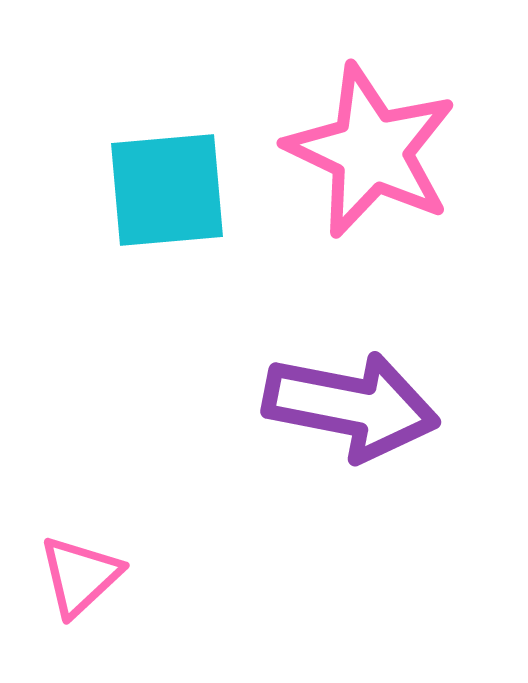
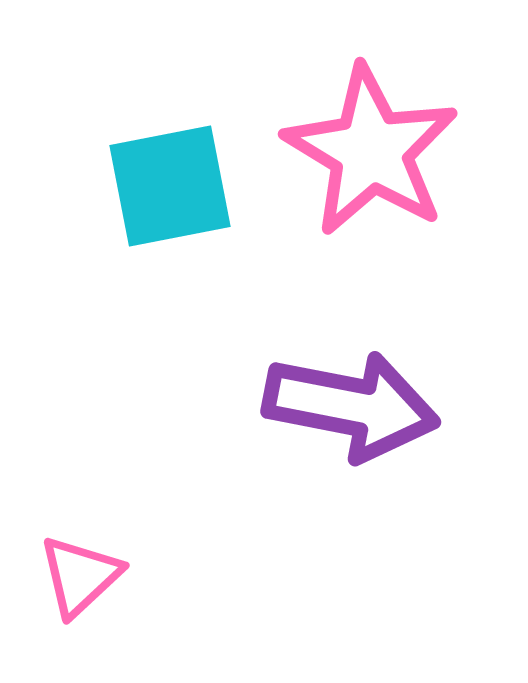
pink star: rotated 6 degrees clockwise
cyan square: moved 3 px right, 4 px up; rotated 6 degrees counterclockwise
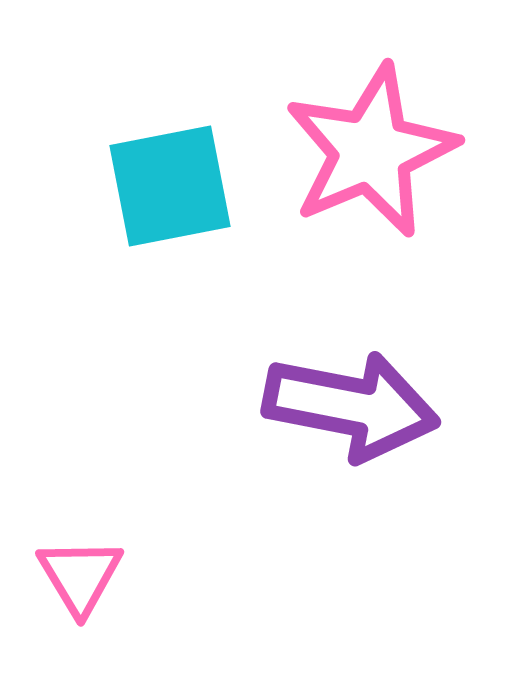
pink star: rotated 18 degrees clockwise
pink triangle: rotated 18 degrees counterclockwise
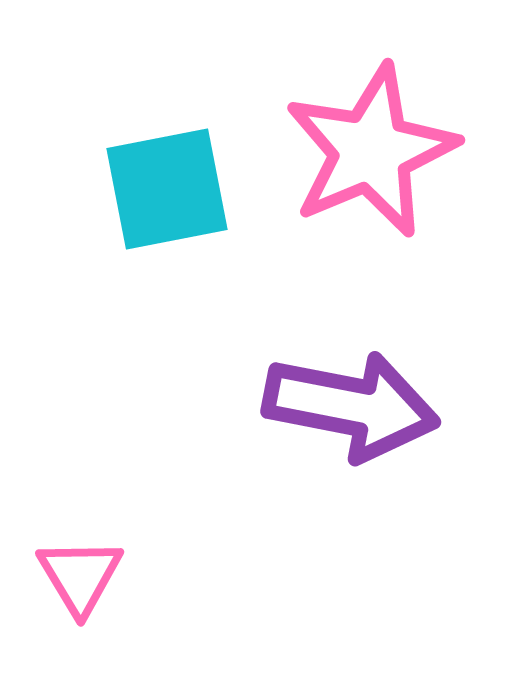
cyan square: moved 3 px left, 3 px down
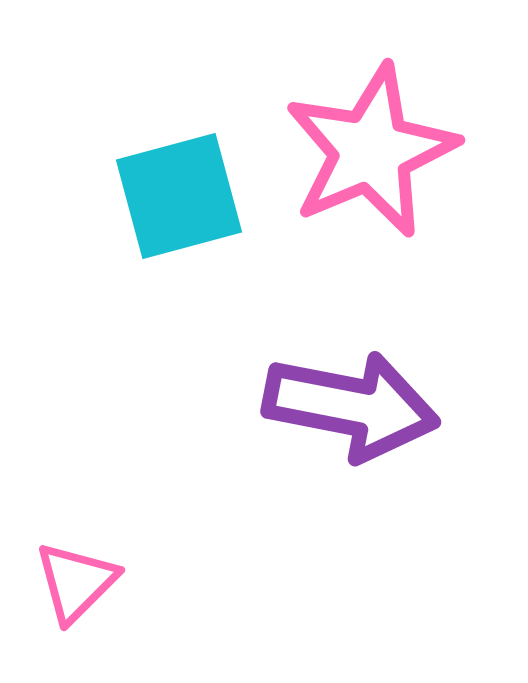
cyan square: moved 12 px right, 7 px down; rotated 4 degrees counterclockwise
pink triangle: moved 4 px left, 6 px down; rotated 16 degrees clockwise
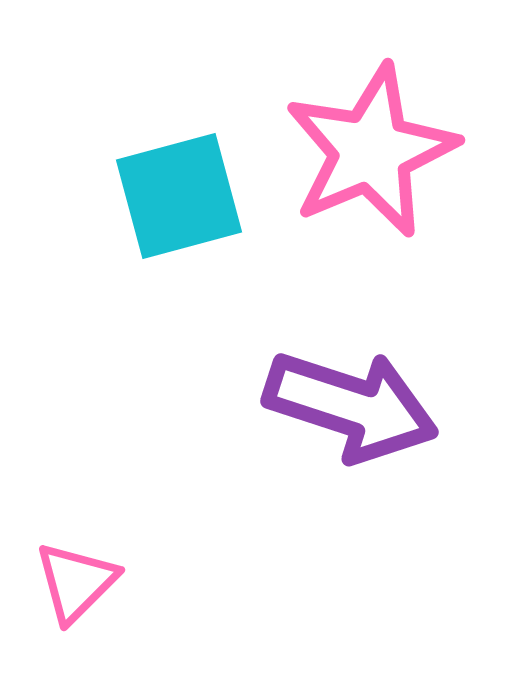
purple arrow: rotated 7 degrees clockwise
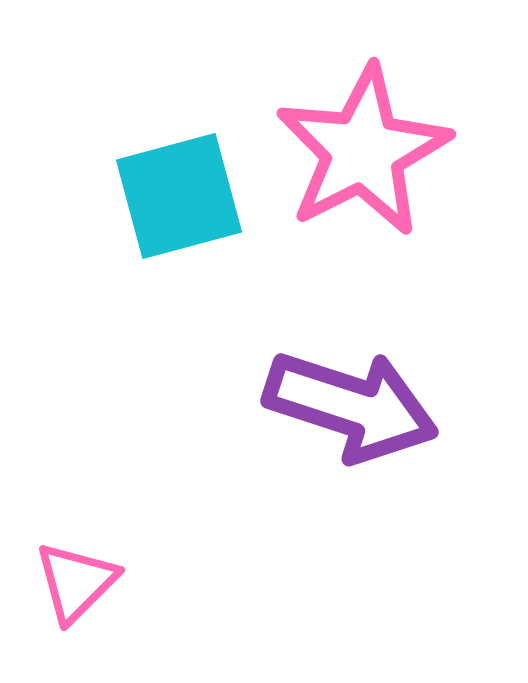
pink star: moved 8 px left; rotated 4 degrees counterclockwise
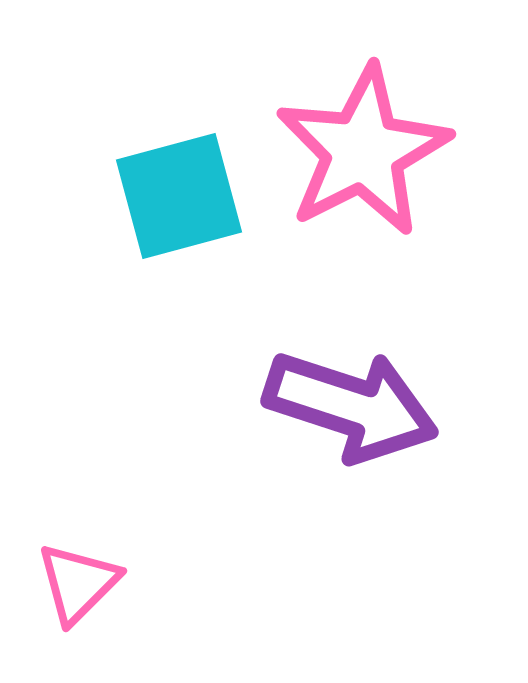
pink triangle: moved 2 px right, 1 px down
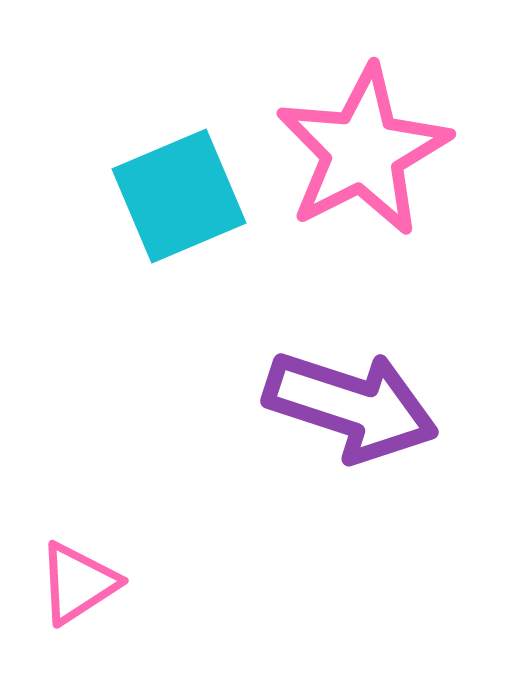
cyan square: rotated 8 degrees counterclockwise
pink triangle: rotated 12 degrees clockwise
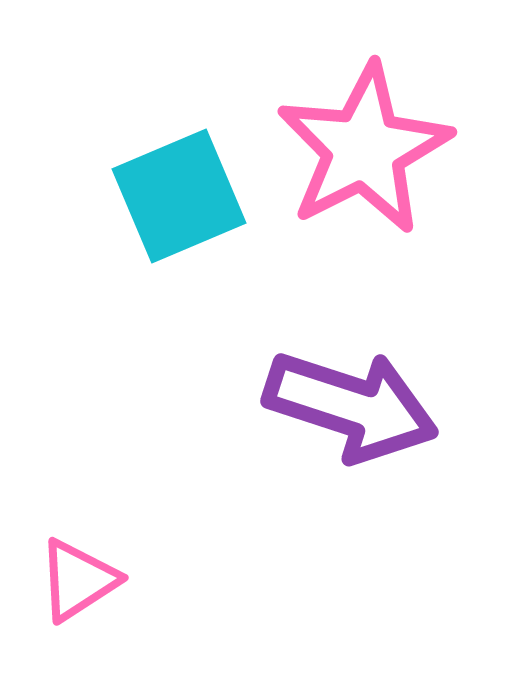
pink star: moved 1 px right, 2 px up
pink triangle: moved 3 px up
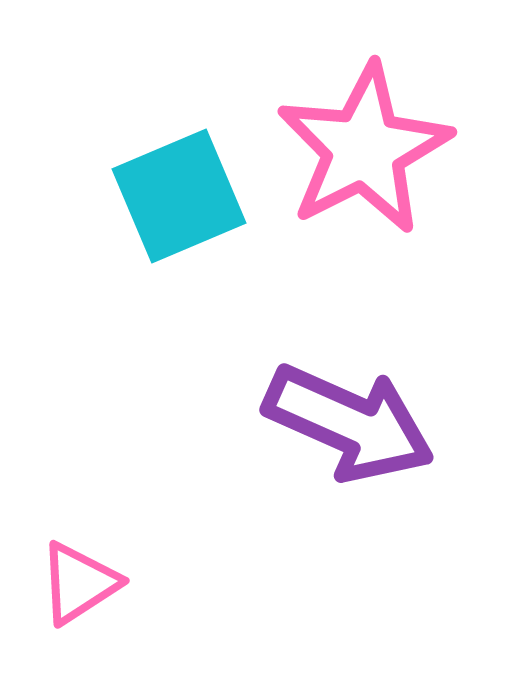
purple arrow: moved 2 px left, 17 px down; rotated 6 degrees clockwise
pink triangle: moved 1 px right, 3 px down
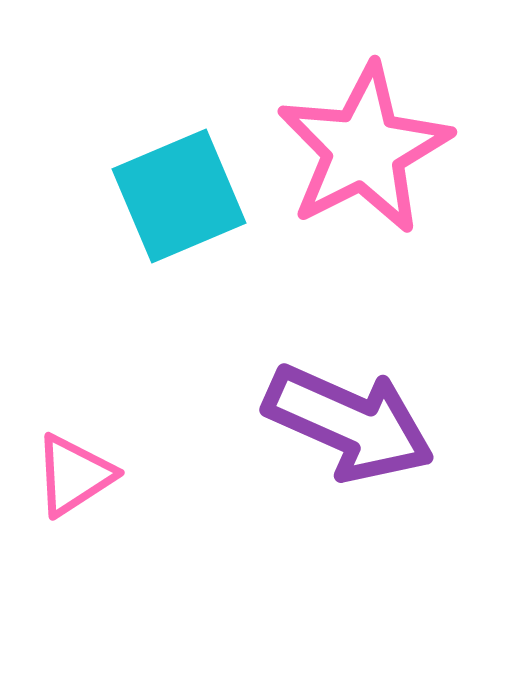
pink triangle: moved 5 px left, 108 px up
